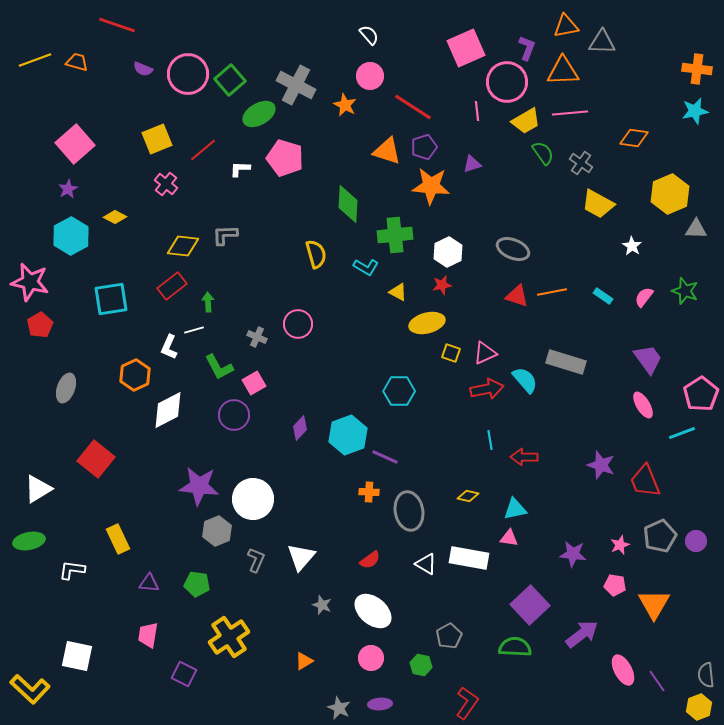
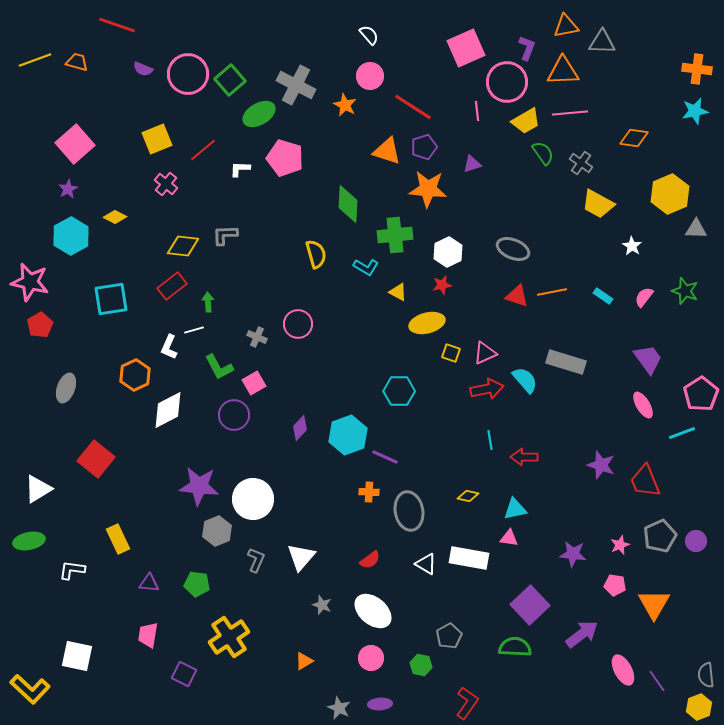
orange star at (431, 186): moved 3 px left, 3 px down
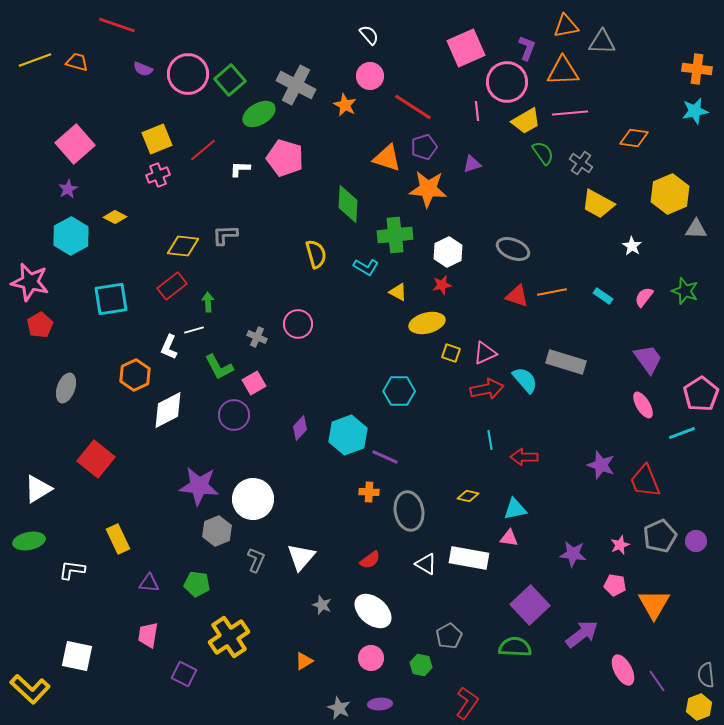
orange triangle at (387, 151): moved 7 px down
pink cross at (166, 184): moved 8 px left, 9 px up; rotated 30 degrees clockwise
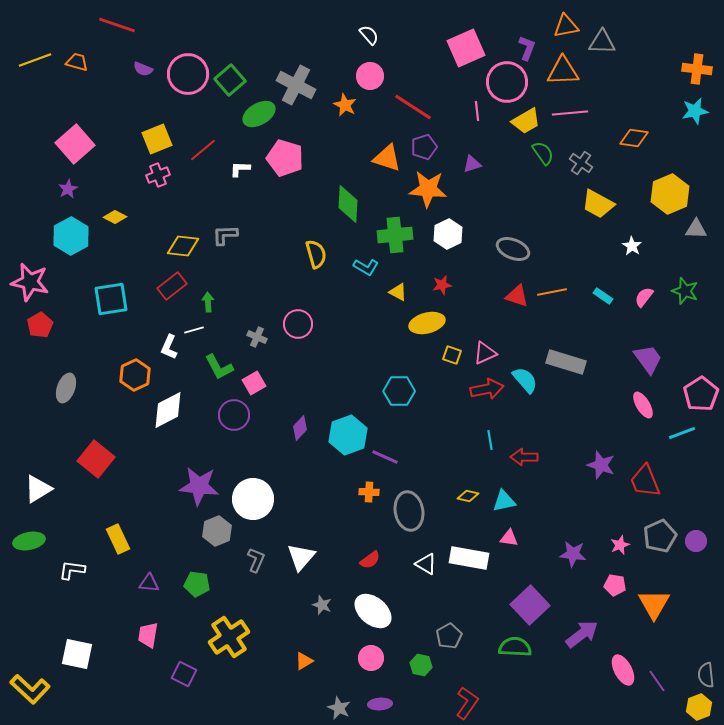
white hexagon at (448, 252): moved 18 px up
yellow square at (451, 353): moved 1 px right, 2 px down
cyan triangle at (515, 509): moved 11 px left, 8 px up
white square at (77, 656): moved 2 px up
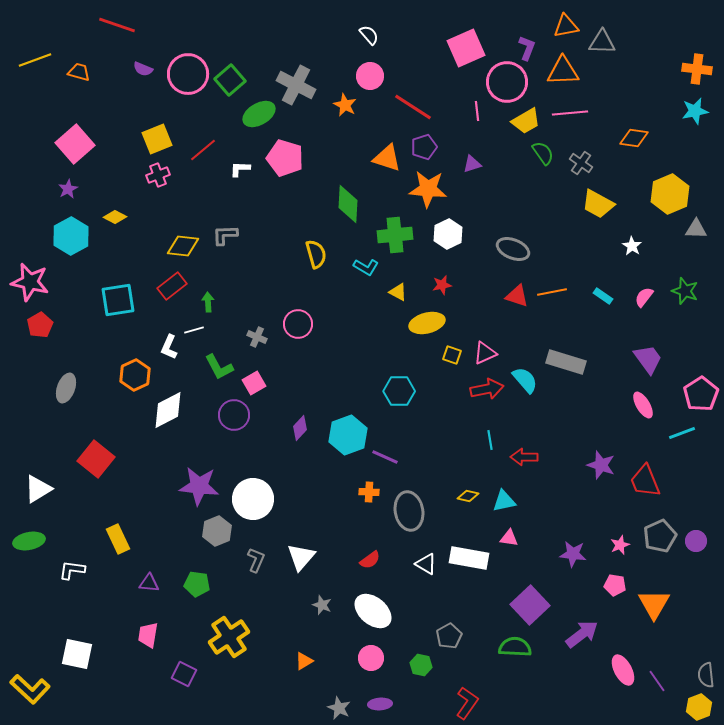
orange trapezoid at (77, 62): moved 2 px right, 10 px down
cyan square at (111, 299): moved 7 px right, 1 px down
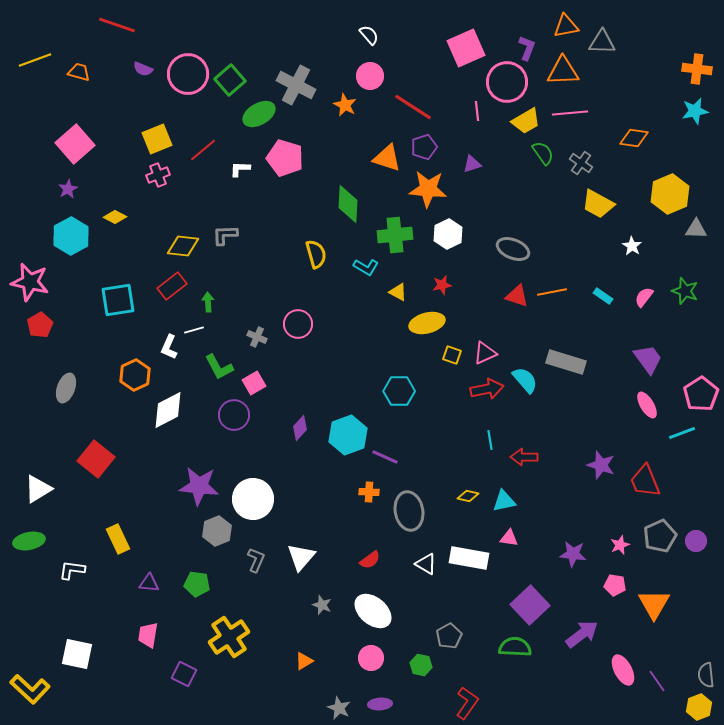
pink ellipse at (643, 405): moved 4 px right
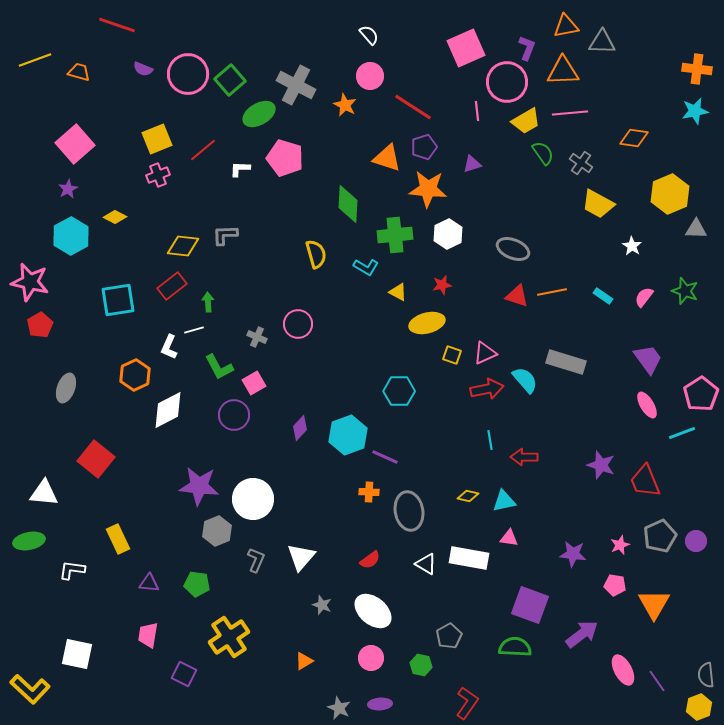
white triangle at (38, 489): moved 6 px right, 4 px down; rotated 36 degrees clockwise
purple square at (530, 605): rotated 27 degrees counterclockwise
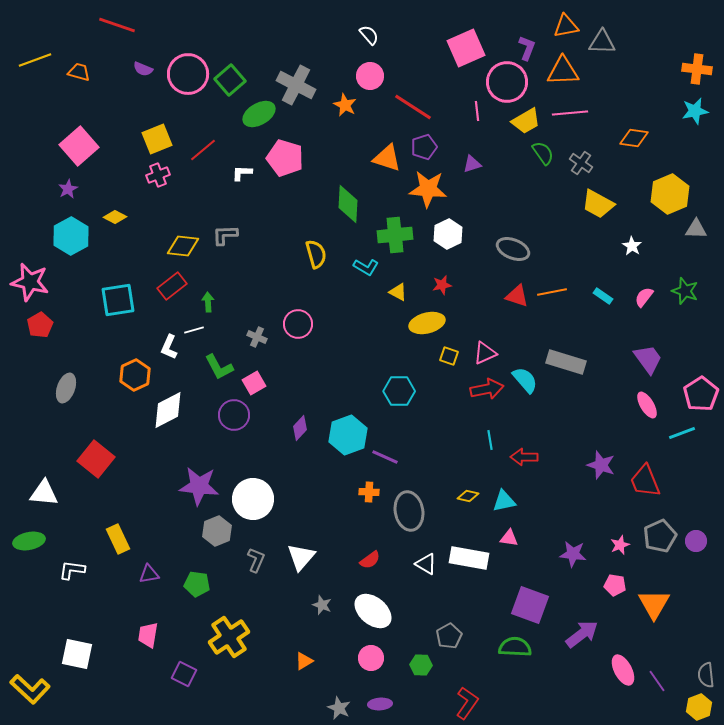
pink square at (75, 144): moved 4 px right, 2 px down
white L-shape at (240, 169): moved 2 px right, 4 px down
yellow square at (452, 355): moved 3 px left, 1 px down
purple triangle at (149, 583): moved 9 px up; rotated 15 degrees counterclockwise
green hexagon at (421, 665): rotated 10 degrees counterclockwise
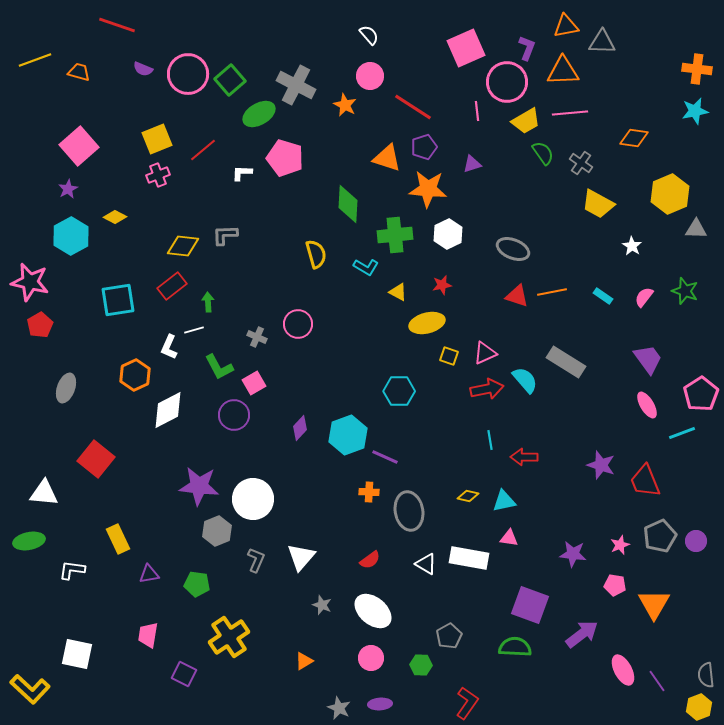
gray rectangle at (566, 362): rotated 15 degrees clockwise
